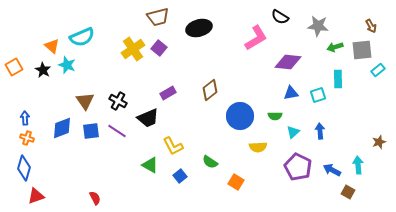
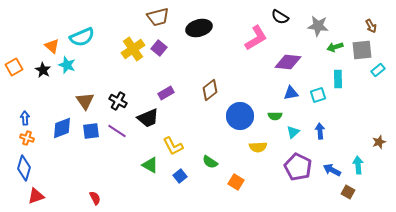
purple rectangle at (168, 93): moved 2 px left
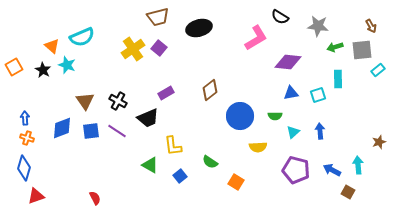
yellow L-shape at (173, 146): rotated 20 degrees clockwise
purple pentagon at (298, 167): moved 2 px left, 3 px down; rotated 12 degrees counterclockwise
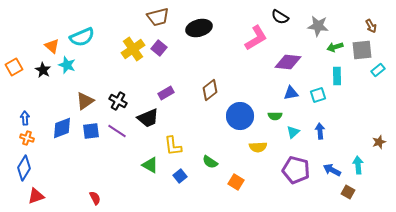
cyan rectangle at (338, 79): moved 1 px left, 3 px up
brown triangle at (85, 101): rotated 30 degrees clockwise
blue diamond at (24, 168): rotated 15 degrees clockwise
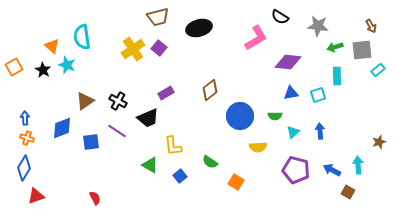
cyan semicircle at (82, 37): rotated 105 degrees clockwise
blue square at (91, 131): moved 11 px down
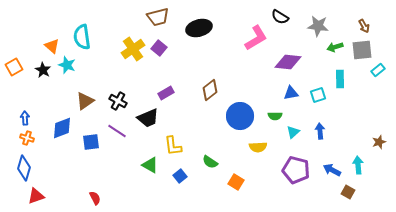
brown arrow at (371, 26): moved 7 px left
cyan rectangle at (337, 76): moved 3 px right, 3 px down
blue diamond at (24, 168): rotated 15 degrees counterclockwise
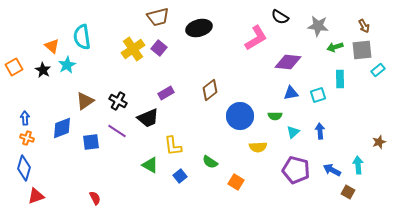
cyan star at (67, 65): rotated 24 degrees clockwise
